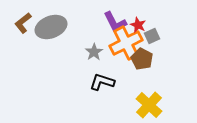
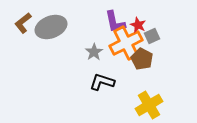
purple L-shape: rotated 15 degrees clockwise
yellow cross: rotated 16 degrees clockwise
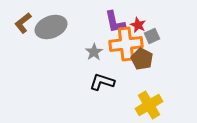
orange cross: moved 1 px down; rotated 20 degrees clockwise
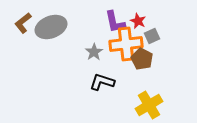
red star: moved 4 px up
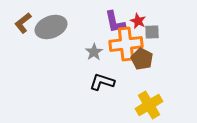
gray square: moved 4 px up; rotated 21 degrees clockwise
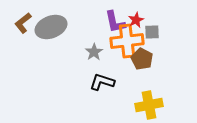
red star: moved 2 px left, 1 px up; rotated 21 degrees clockwise
orange cross: moved 1 px right, 3 px up
yellow cross: rotated 20 degrees clockwise
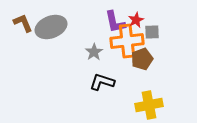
brown L-shape: rotated 105 degrees clockwise
brown pentagon: rotated 25 degrees clockwise
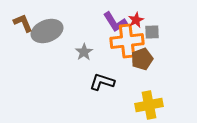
purple L-shape: rotated 20 degrees counterclockwise
gray ellipse: moved 4 px left, 4 px down
gray star: moved 10 px left
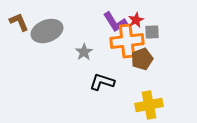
brown L-shape: moved 4 px left, 1 px up
